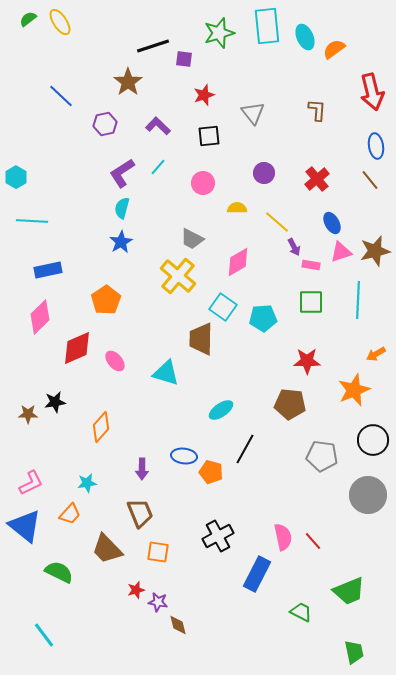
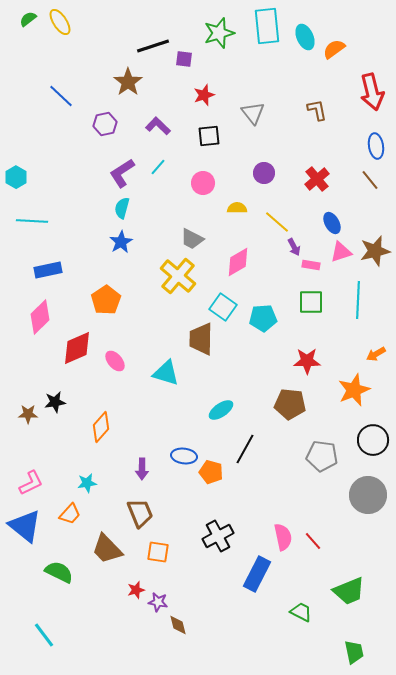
brown L-shape at (317, 110): rotated 15 degrees counterclockwise
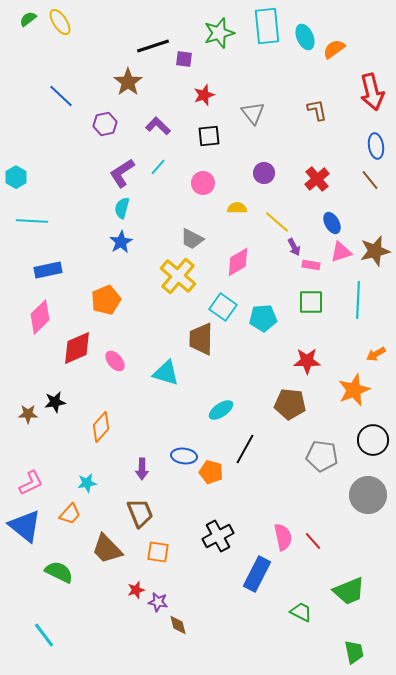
orange pentagon at (106, 300): rotated 12 degrees clockwise
